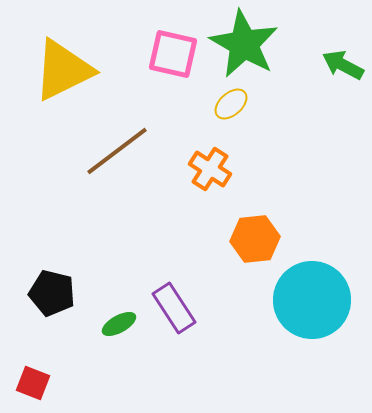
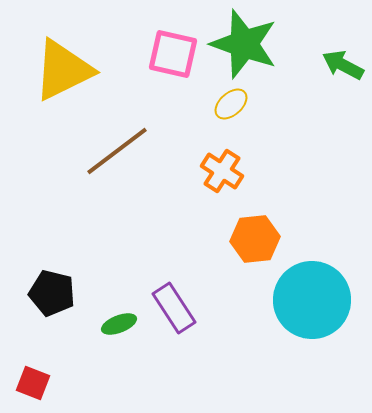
green star: rotated 10 degrees counterclockwise
orange cross: moved 12 px right, 2 px down
green ellipse: rotated 8 degrees clockwise
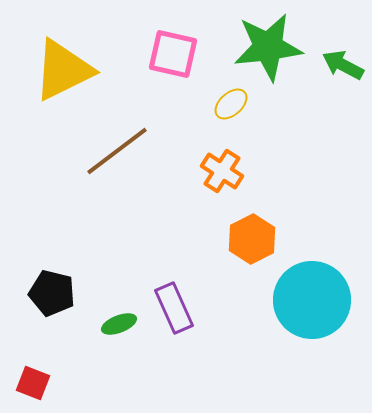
green star: moved 24 px right, 3 px down; rotated 26 degrees counterclockwise
orange hexagon: moved 3 px left; rotated 21 degrees counterclockwise
purple rectangle: rotated 9 degrees clockwise
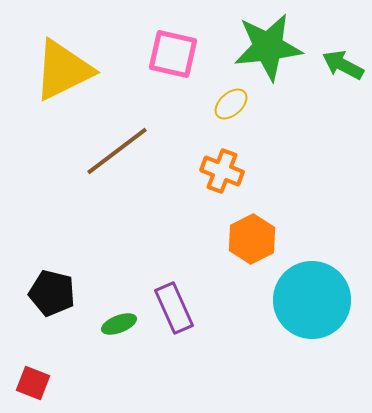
orange cross: rotated 12 degrees counterclockwise
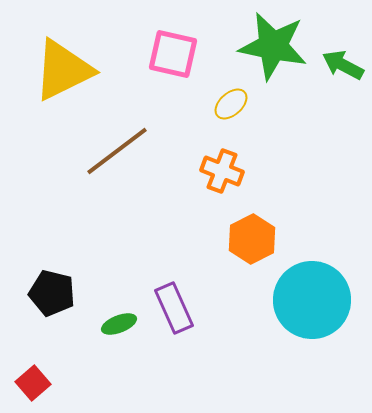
green star: moved 5 px right, 1 px up; rotated 18 degrees clockwise
red square: rotated 28 degrees clockwise
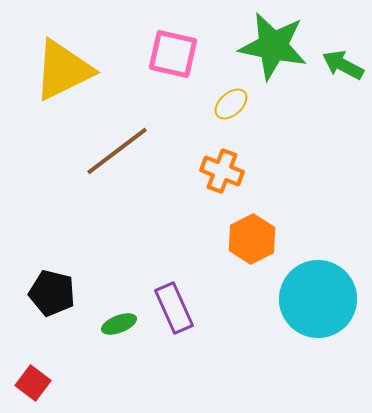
cyan circle: moved 6 px right, 1 px up
red square: rotated 12 degrees counterclockwise
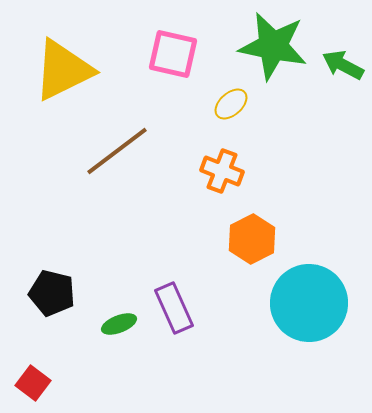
cyan circle: moved 9 px left, 4 px down
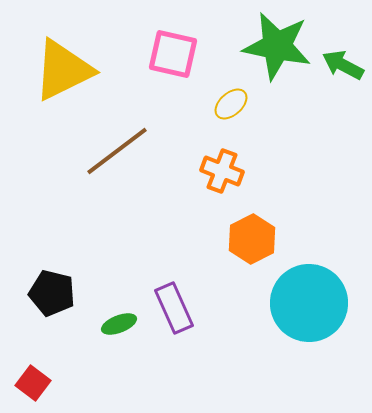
green star: moved 4 px right
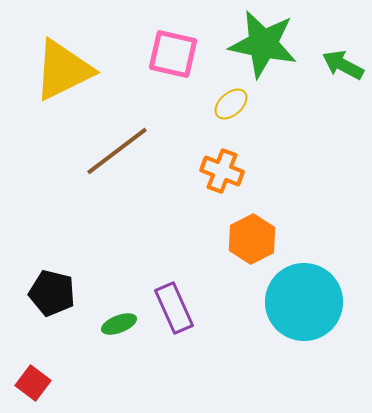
green star: moved 14 px left, 2 px up
cyan circle: moved 5 px left, 1 px up
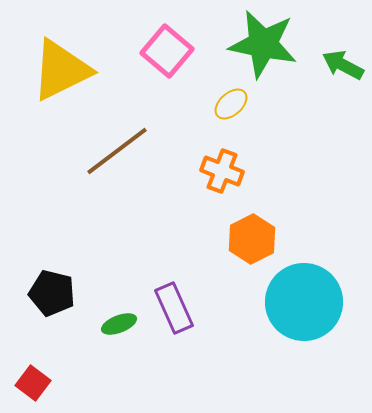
pink square: moved 6 px left, 3 px up; rotated 27 degrees clockwise
yellow triangle: moved 2 px left
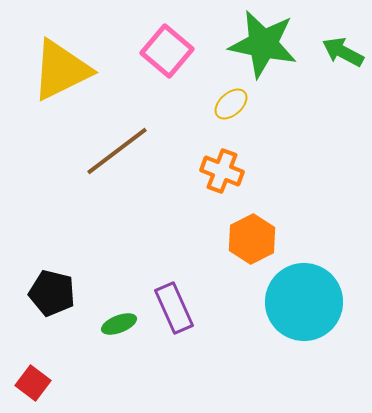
green arrow: moved 13 px up
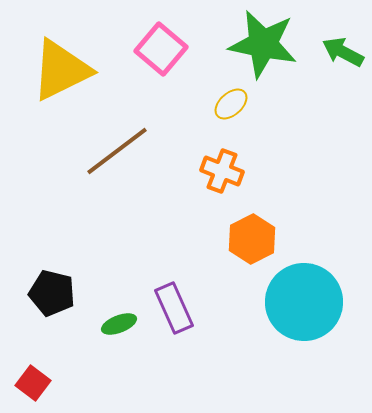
pink square: moved 6 px left, 2 px up
